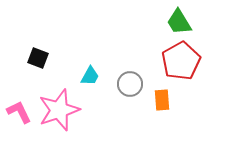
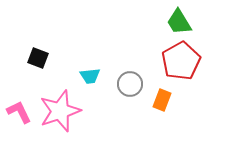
cyan trapezoid: rotated 55 degrees clockwise
orange rectangle: rotated 25 degrees clockwise
pink star: moved 1 px right, 1 px down
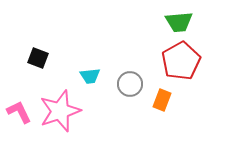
green trapezoid: rotated 64 degrees counterclockwise
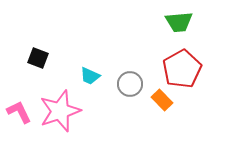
red pentagon: moved 1 px right, 8 px down
cyan trapezoid: rotated 30 degrees clockwise
orange rectangle: rotated 65 degrees counterclockwise
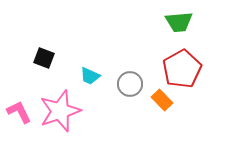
black square: moved 6 px right
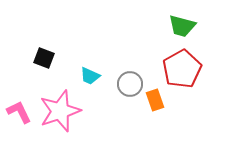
green trapezoid: moved 3 px right, 4 px down; rotated 20 degrees clockwise
orange rectangle: moved 7 px left; rotated 25 degrees clockwise
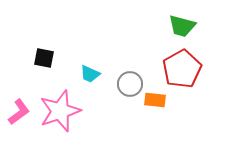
black square: rotated 10 degrees counterclockwise
cyan trapezoid: moved 2 px up
orange rectangle: rotated 65 degrees counterclockwise
pink L-shape: rotated 80 degrees clockwise
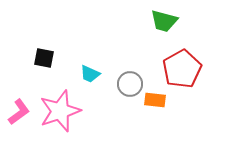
green trapezoid: moved 18 px left, 5 px up
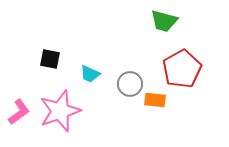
black square: moved 6 px right, 1 px down
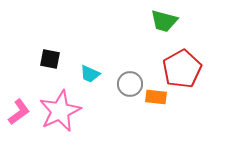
orange rectangle: moved 1 px right, 3 px up
pink star: rotated 6 degrees counterclockwise
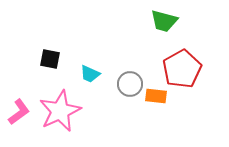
orange rectangle: moved 1 px up
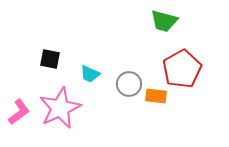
gray circle: moved 1 px left
pink star: moved 3 px up
